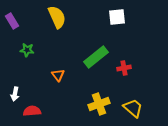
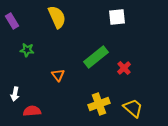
red cross: rotated 32 degrees counterclockwise
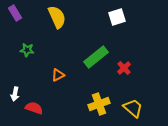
white square: rotated 12 degrees counterclockwise
purple rectangle: moved 3 px right, 8 px up
orange triangle: rotated 40 degrees clockwise
red semicircle: moved 2 px right, 3 px up; rotated 24 degrees clockwise
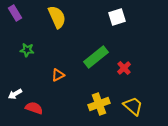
white arrow: rotated 48 degrees clockwise
yellow trapezoid: moved 2 px up
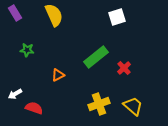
yellow semicircle: moved 3 px left, 2 px up
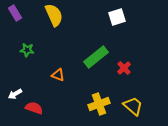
orange triangle: rotated 48 degrees clockwise
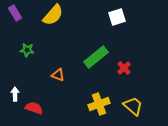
yellow semicircle: moved 1 px left; rotated 65 degrees clockwise
white arrow: rotated 120 degrees clockwise
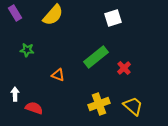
white square: moved 4 px left, 1 px down
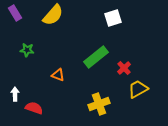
yellow trapezoid: moved 5 px right, 17 px up; rotated 70 degrees counterclockwise
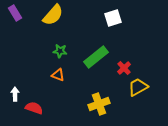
green star: moved 33 px right, 1 px down
yellow trapezoid: moved 2 px up
